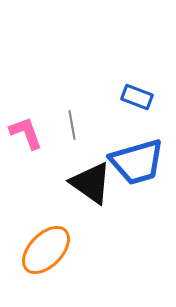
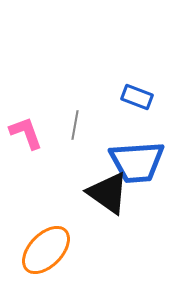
gray line: moved 3 px right; rotated 20 degrees clockwise
blue trapezoid: rotated 12 degrees clockwise
black triangle: moved 17 px right, 10 px down
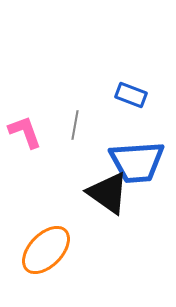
blue rectangle: moved 6 px left, 2 px up
pink L-shape: moved 1 px left, 1 px up
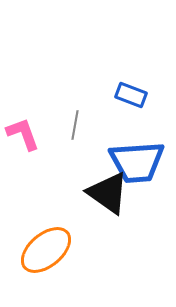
pink L-shape: moved 2 px left, 2 px down
orange ellipse: rotated 6 degrees clockwise
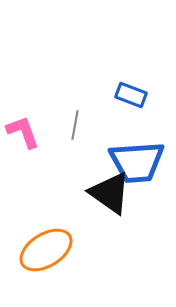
pink L-shape: moved 2 px up
black triangle: moved 2 px right
orange ellipse: rotated 8 degrees clockwise
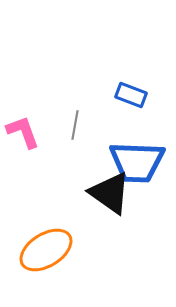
blue trapezoid: rotated 6 degrees clockwise
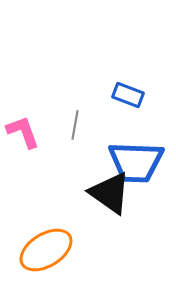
blue rectangle: moved 3 px left
blue trapezoid: moved 1 px left
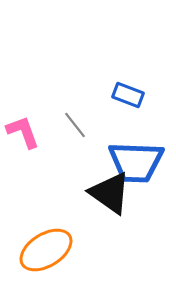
gray line: rotated 48 degrees counterclockwise
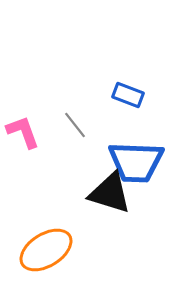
black triangle: rotated 18 degrees counterclockwise
